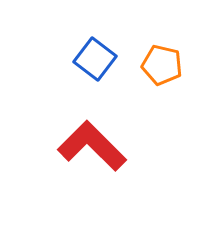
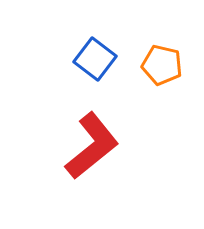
red L-shape: rotated 96 degrees clockwise
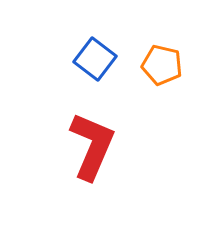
red L-shape: rotated 28 degrees counterclockwise
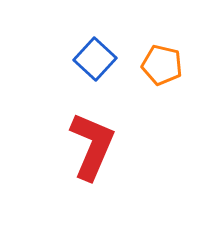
blue square: rotated 6 degrees clockwise
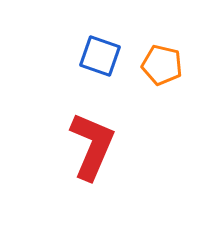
blue square: moved 5 px right, 3 px up; rotated 24 degrees counterclockwise
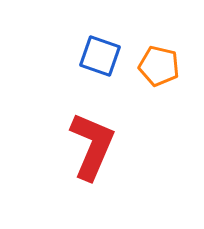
orange pentagon: moved 3 px left, 1 px down
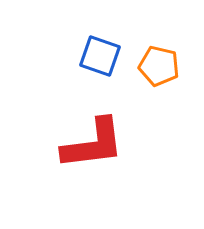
red L-shape: moved 1 px right, 2 px up; rotated 60 degrees clockwise
